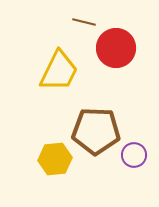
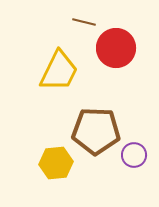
yellow hexagon: moved 1 px right, 4 px down
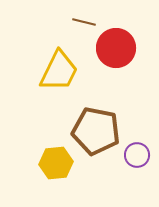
brown pentagon: rotated 9 degrees clockwise
purple circle: moved 3 px right
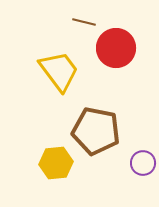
yellow trapezoid: rotated 63 degrees counterclockwise
purple circle: moved 6 px right, 8 px down
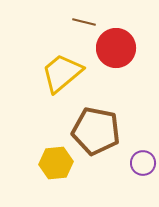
yellow trapezoid: moved 3 px right, 2 px down; rotated 93 degrees counterclockwise
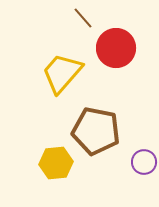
brown line: moved 1 px left, 4 px up; rotated 35 degrees clockwise
yellow trapezoid: rotated 9 degrees counterclockwise
purple circle: moved 1 px right, 1 px up
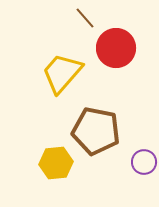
brown line: moved 2 px right
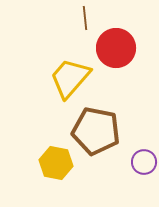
brown line: rotated 35 degrees clockwise
yellow trapezoid: moved 8 px right, 5 px down
yellow hexagon: rotated 16 degrees clockwise
